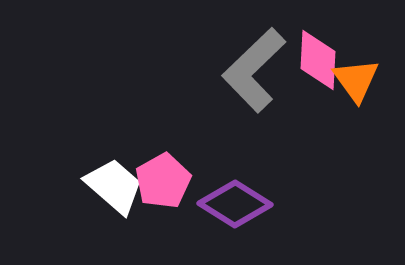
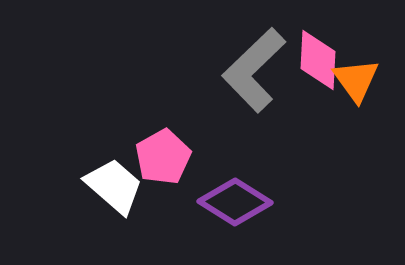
pink pentagon: moved 24 px up
purple diamond: moved 2 px up
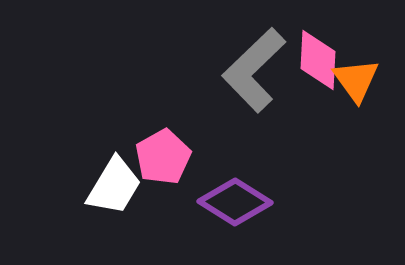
white trapezoid: rotated 80 degrees clockwise
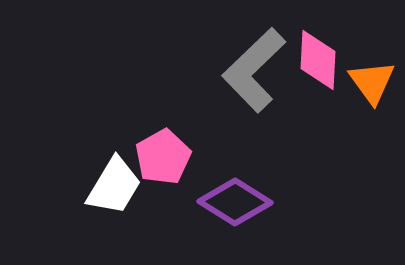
orange triangle: moved 16 px right, 2 px down
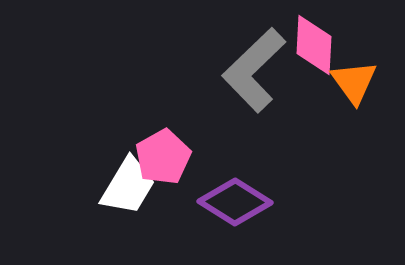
pink diamond: moved 4 px left, 15 px up
orange triangle: moved 18 px left
white trapezoid: moved 14 px right
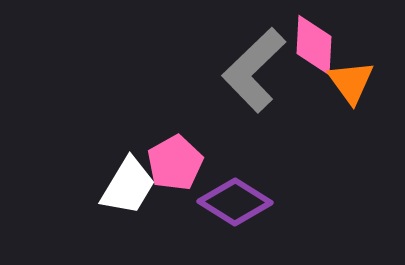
orange triangle: moved 3 px left
pink pentagon: moved 12 px right, 6 px down
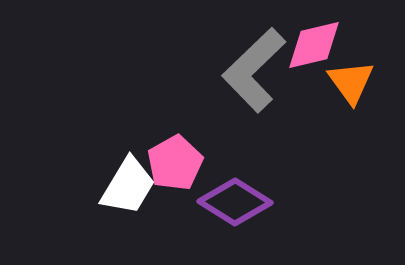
pink diamond: rotated 74 degrees clockwise
